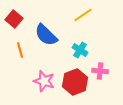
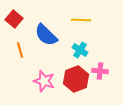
yellow line: moved 2 px left, 5 px down; rotated 36 degrees clockwise
red hexagon: moved 1 px right, 3 px up
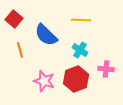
pink cross: moved 6 px right, 2 px up
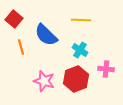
orange line: moved 1 px right, 3 px up
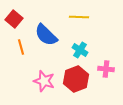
yellow line: moved 2 px left, 3 px up
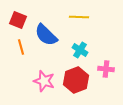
red square: moved 4 px right, 1 px down; rotated 18 degrees counterclockwise
red hexagon: moved 1 px down
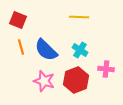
blue semicircle: moved 15 px down
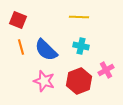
cyan cross: moved 1 px right, 4 px up; rotated 21 degrees counterclockwise
pink cross: moved 1 px down; rotated 35 degrees counterclockwise
red hexagon: moved 3 px right, 1 px down
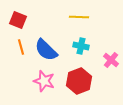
pink cross: moved 5 px right, 10 px up; rotated 21 degrees counterclockwise
